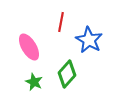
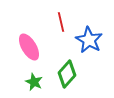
red line: rotated 24 degrees counterclockwise
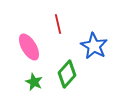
red line: moved 3 px left, 2 px down
blue star: moved 5 px right, 6 px down
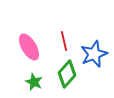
red line: moved 6 px right, 17 px down
blue star: moved 8 px down; rotated 20 degrees clockwise
